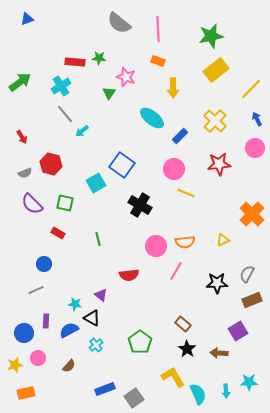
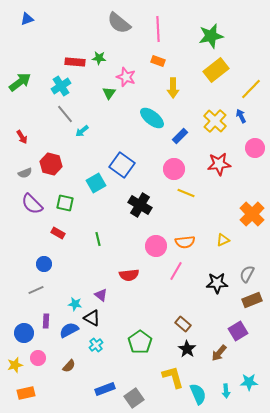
blue arrow at (257, 119): moved 16 px left, 3 px up
brown arrow at (219, 353): rotated 54 degrees counterclockwise
yellow L-shape at (173, 377): rotated 15 degrees clockwise
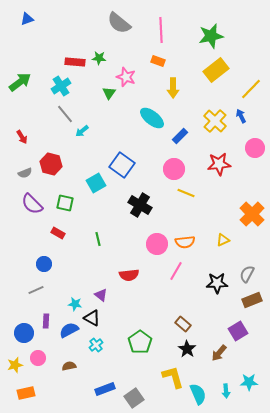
pink line at (158, 29): moved 3 px right, 1 px down
pink circle at (156, 246): moved 1 px right, 2 px up
brown semicircle at (69, 366): rotated 144 degrees counterclockwise
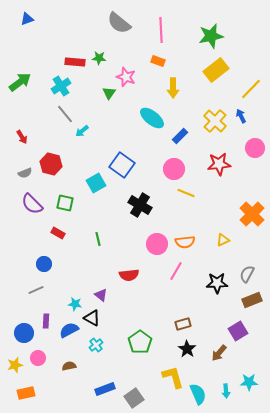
brown rectangle at (183, 324): rotated 56 degrees counterclockwise
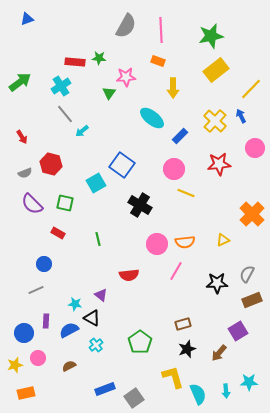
gray semicircle at (119, 23): moved 7 px right, 3 px down; rotated 100 degrees counterclockwise
pink star at (126, 77): rotated 24 degrees counterclockwise
black star at (187, 349): rotated 18 degrees clockwise
brown semicircle at (69, 366): rotated 16 degrees counterclockwise
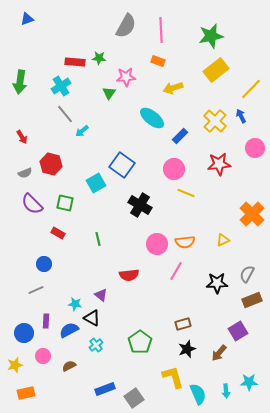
green arrow at (20, 82): rotated 135 degrees clockwise
yellow arrow at (173, 88): rotated 72 degrees clockwise
pink circle at (38, 358): moved 5 px right, 2 px up
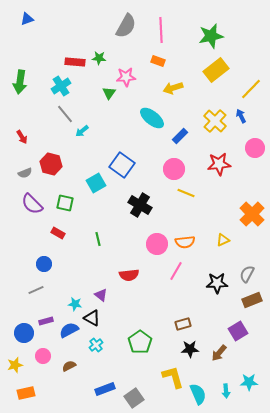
purple rectangle at (46, 321): rotated 72 degrees clockwise
black star at (187, 349): moved 3 px right; rotated 18 degrees clockwise
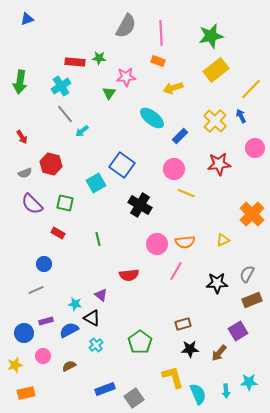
pink line at (161, 30): moved 3 px down
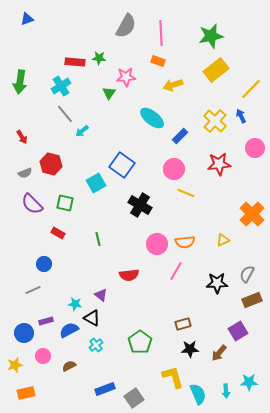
yellow arrow at (173, 88): moved 3 px up
gray line at (36, 290): moved 3 px left
